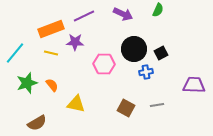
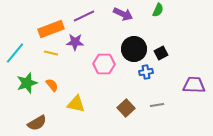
brown square: rotated 18 degrees clockwise
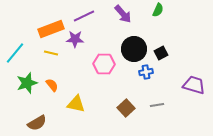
purple arrow: rotated 24 degrees clockwise
purple star: moved 3 px up
purple trapezoid: rotated 15 degrees clockwise
